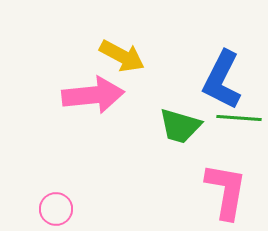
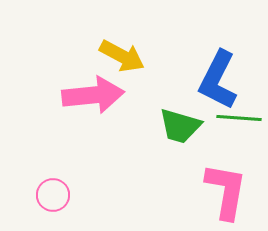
blue L-shape: moved 4 px left
pink circle: moved 3 px left, 14 px up
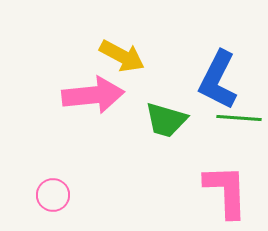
green trapezoid: moved 14 px left, 6 px up
pink L-shape: rotated 12 degrees counterclockwise
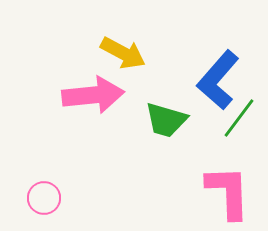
yellow arrow: moved 1 px right, 3 px up
blue L-shape: rotated 14 degrees clockwise
green line: rotated 57 degrees counterclockwise
pink L-shape: moved 2 px right, 1 px down
pink circle: moved 9 px left, 3 px down
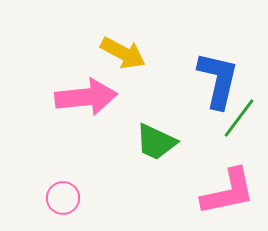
blue L-shape: rotated 152 degrees clockwise
pink arrow: moved 7 px left, 2 px down
green trapezoid: moved 10 px left, 22 px down; rotated 9 degrees clockwise
pink L-shape: rotated 80 degrees clockwise
pink circle: moved 19 px right
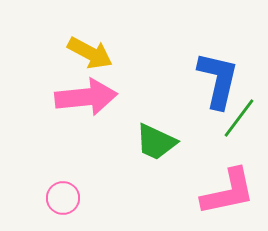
yellow arrow: moved 33 px left
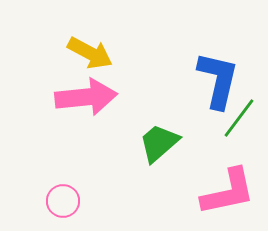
green trapezoid: moved 3 px right, 1 px down; rotated 114 degrees clockwise
pink circle: moved 3 px down
